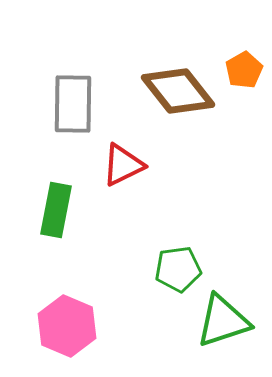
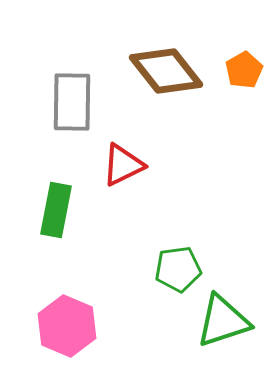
brown diamond: moved 12 px left, 20 px up
gray rectangle: moved 1 px left, 2 px up
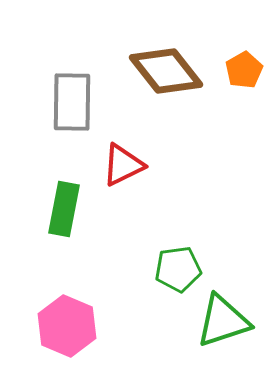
green rectangle: moved 8 px right, 1 px up
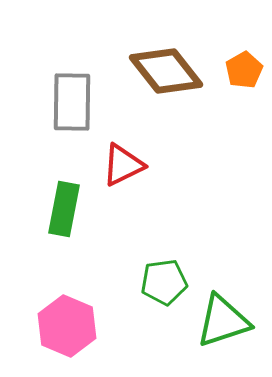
green pentagon: moved 14 px left, 13 px down
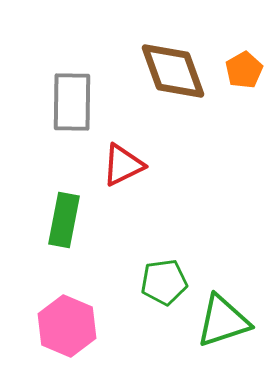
brown diamond: moved 7 px right; rotated 18 degrees clockwise
green rectangle: moved 11 px down
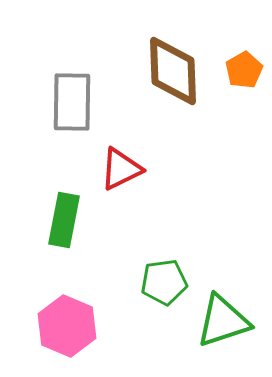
brown diamond: rotated 18 degrees clockwise
red triangle: moved 2 px left, 4 px down
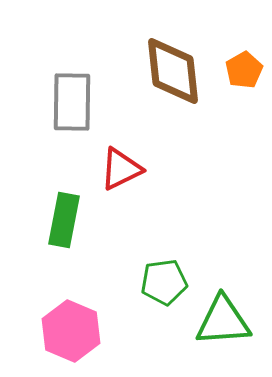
brown diamond: rotated 4 degrees counterclockwise
green triangle: rotated 14 degrees clockwise
pink hexagon: moved 4 px right, 5 px down
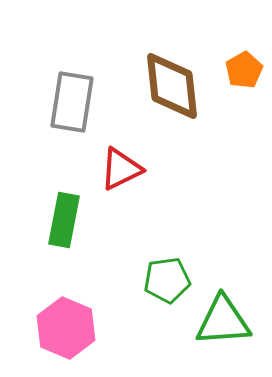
brown diamond: moved 1 px left, 15 px down
gray rectangle: rotated 8 degrees clockwise
green pentagon: moved 3 px right, 2 px up
pink hexagon: moved 5 px left, 3 px up
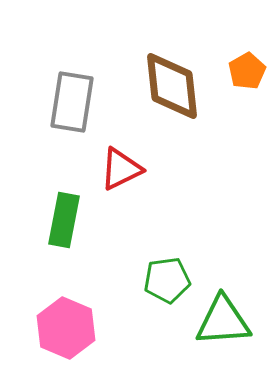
orange pentagon: moved 3 px right, 1 px down
